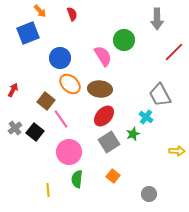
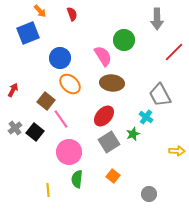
brown ellipse: moved 12 px right, 6 px up
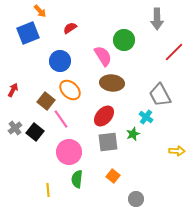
red semicircle: moved 2 px left, 14 px down; rotated 104 degrees counterclockwise
blue circle: moved 3 px down
orange ellipse: moved 6 px down
gray square: moved 1 px left; rotated 25 degrees clockwise
gray circle: moved 13 px left, 5 px down
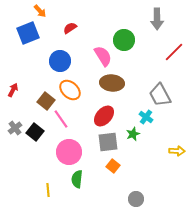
orange square: moved 10 px up
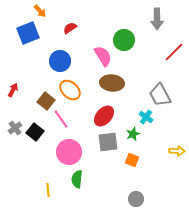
orange square: moved 19 px right, 6 px up; rotated 16 degrees counterclockwise
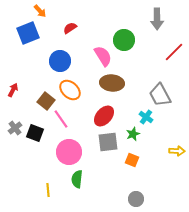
black square: moved 1 px down; rotated 18 degrees counterclockwise
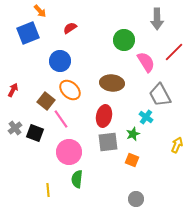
pink semicircle: moved 43 px right, 6 px down
red ellipse: rotated 30 degrees counterclockwise
yellow arrow: moved 6 px up; rotated 70 degrees counterclockwise
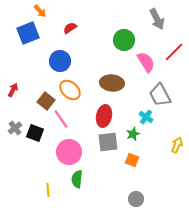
gray arrow: rotated 25 degrees counterclockwise
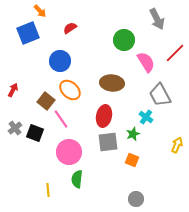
red line: moved 1 px right, 1 px down
